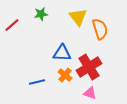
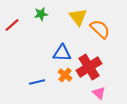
orange semicircle: rotated 30 degrees counterclockwise
pink triangle: moved 9 px right; rotated 24 degrees clockwise
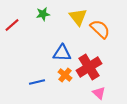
green star: moved 2 px right
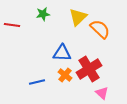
yellow triangle: rotated 24 degrees clockwise
red line: rotated 49 degrees clockwise
red cross: moved 2 px down
pink triangle: moved 3 px right
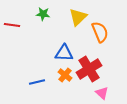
green star: rotated 16 degrees clockwise
orange semicircle: moved 3 px down; rotated 25 degrees clockwise
blue triangle: moved 2 px right
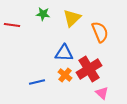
yellow triangle: moved 6 px left, 1 px down
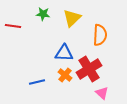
red line: moved 1 px right, 1 px down
orange semicircle: moved 3 px down; rotated 25 degrees clockwise
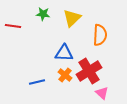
red cross: moved 2 px down
